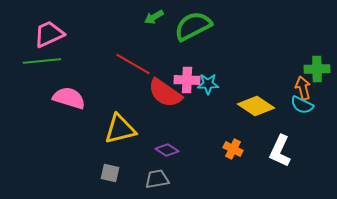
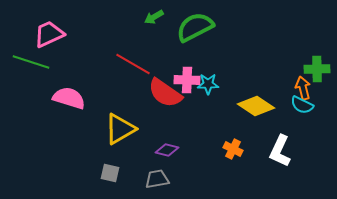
green semicircle: moved 2 px right, 1 px down
green line: moved 11 px left, 1 px down; rotated 24 degrees clockwise
yellow triangle: rotated 16 degrees counterclockwise
purple diamond: rotated 20 degrees counterclockwise
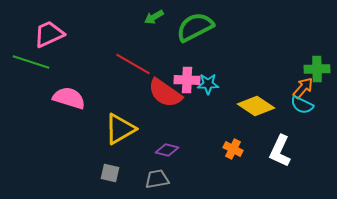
orange arrow: rotated 55 degrees clockwise
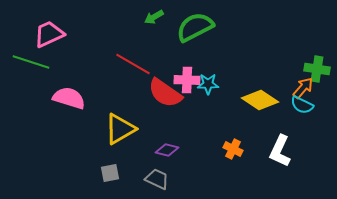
green cross: rotated 10 degrees clockwise
yellow diamond: moved 4 px right, 6 px up
gray square: rotated 24 degrees counterclockwise
gray trapezoid: rotated 35 degrees clockwise
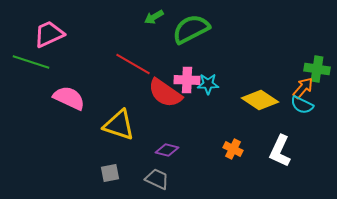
green semicircle: moved 4 px left, 2 px down
pink semicircle: rotated 8 degrees clockwise
yellow triangle: moved 1 px left, 4 px up; rotated 48 degrees clockwise
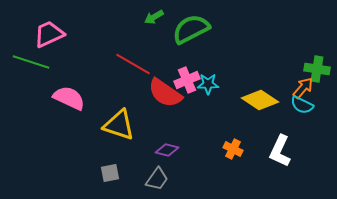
pink cross: rotated 25 degrees counterclockwise
gray trapezoid: rotated 100 degrees clockwise
